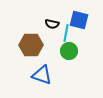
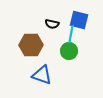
cyan line: moved 5 px right, 1 px down
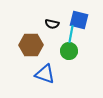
blue triangle: moved 3 px right, 1 px up
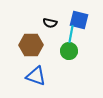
black semicircle: moved 2 px left, 1 px up
blue triangle: moved 9 px left, 2 px down
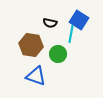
blue square: rotated 18 degrees clockwise
brown hexagon: rotated 10 degrees clockwise
green circle: moved 11 px left, 3 px down
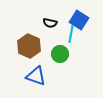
brown hexagon: moved 2 px left, 1 px down; rotated 15 degrees clockwise
green circle: moved 2 px right
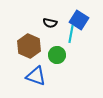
green circle: moved 3 px left, 1 px down
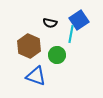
blue square: rotated 24 degrees clockwise
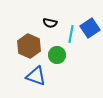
blue square: moved 11 px right, 8 px down
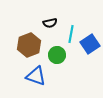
black semicircle: rotated 24 degrees counterclockwise
blue square: moved 16 px down
brown hexagon: moved 1 px up; rotated 15 degrees clockwise
